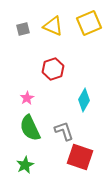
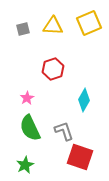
yellow triangle: rotated 20 degrees counterclockwise
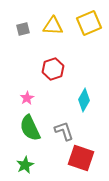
red square: moved 1 px right, 1 px down
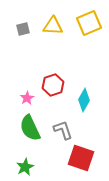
red hexagon: moved 16 px down
gray L-shape: moved 1 px left, 1 px up
green star: moved 2 px down
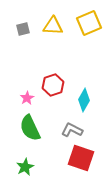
gray L-shape: moved 9 px right; rotated 45 degrees counterclockwise
